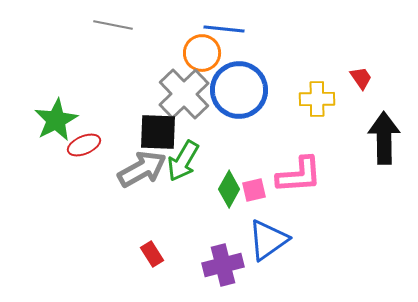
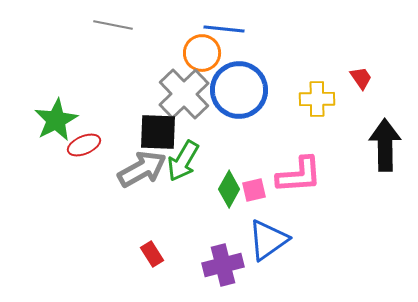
black arrow: moved 1 px right, 7 px down
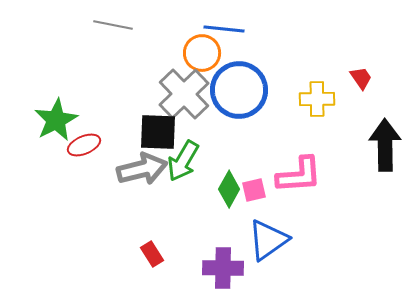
gray arrow: rotated 15 degrees clockwise
purple cross: moved 3 px down; rotated 15 degrees clockwise
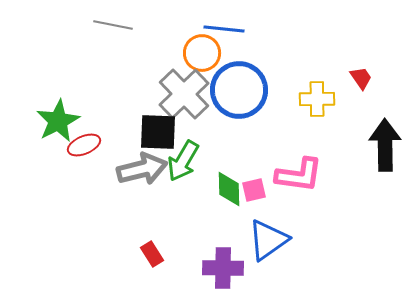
green star: moved 2 px right, 1 px down
pink L-shape: rotated 12 degrees clockwise
green diamond: rotated 30 degrees counterclockwise
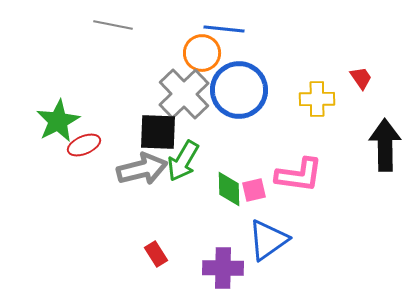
red rectangle: moved 4 px right
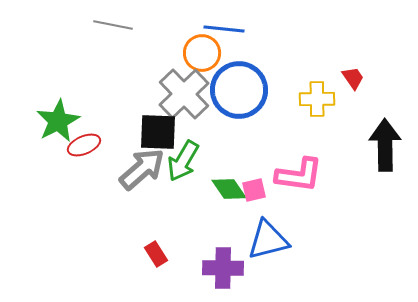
red trapezoid: moved 8 px left
gray arrow: rotated 27 degrees counterclockwise
green diamond: rotated 33 degrees counterclockwise
blue triangle: rotated 21 degrees clockwise
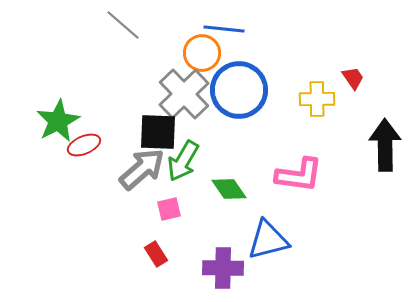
gray line: moved 10 px right; rotated 30 degrees clockwise
pink square: moved 85 px left, 19 px down
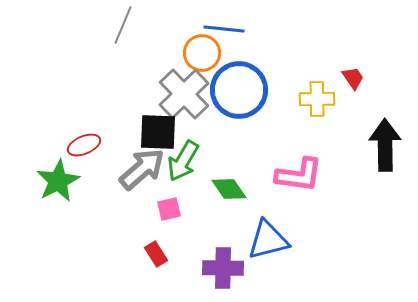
gray line: rotated 72 degrees clockwise
green star: moved 60 px down
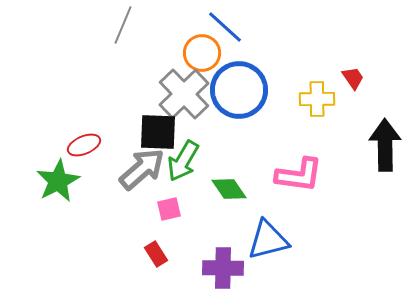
blue line: moved 1 px right, 2 px up; rotated 36 degrees clockwise
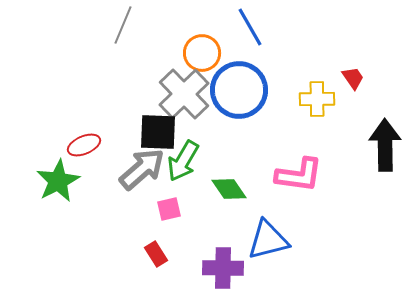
blue line: moved 25 px right; rotated 18 degrees clockwise
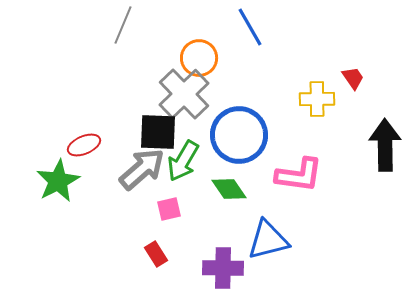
orange circle: moved 3 px left, 5 px down
blue circle: moved 45 px down
